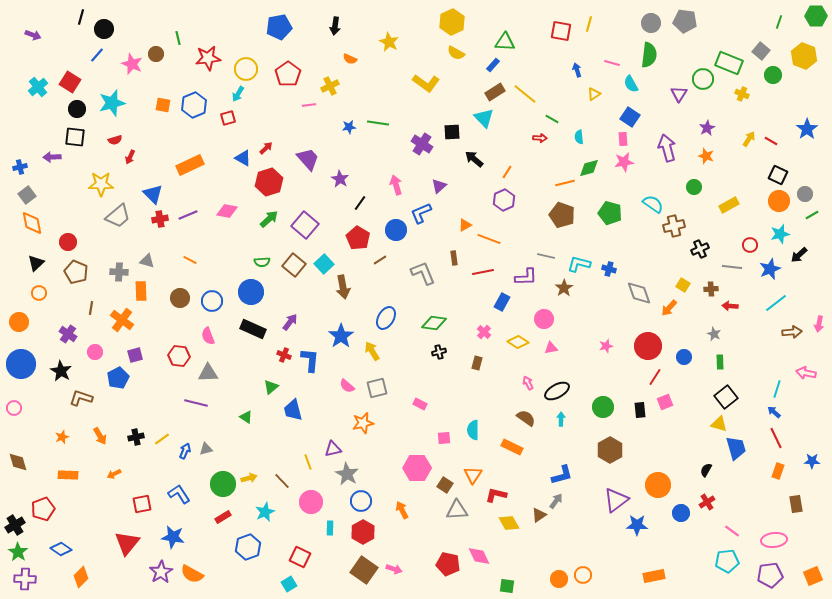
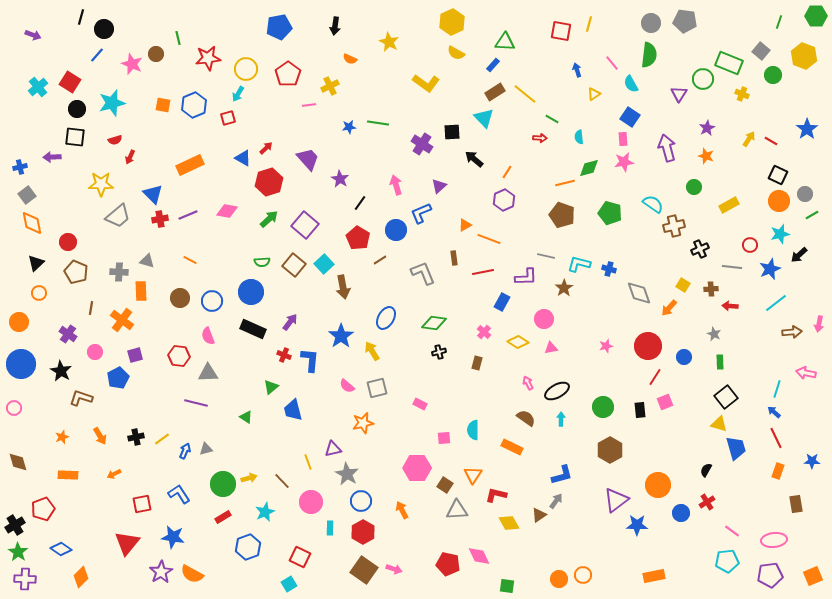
pink line at (612, 63): rotated 35 degrees clockwise
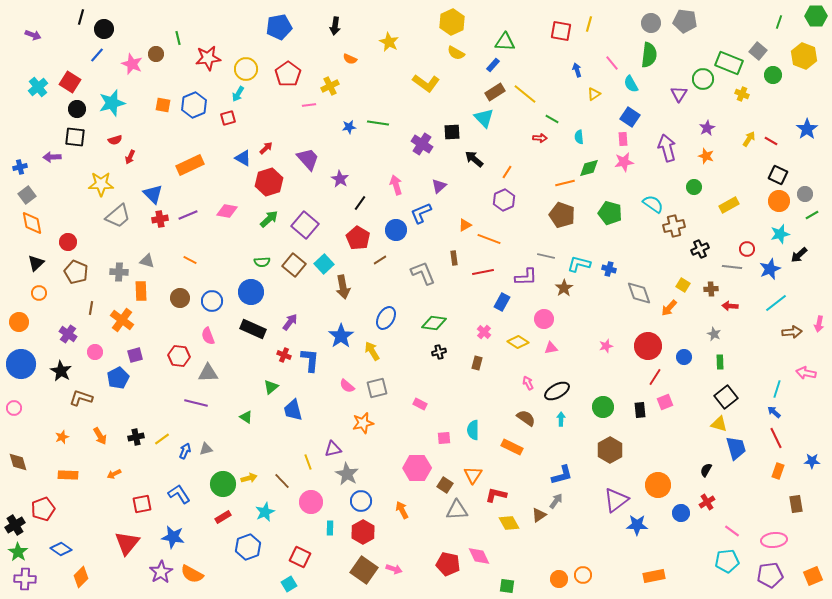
gray square at (761, 51): moved 3 px left
red circle at (750, 245): moved 3 px left, 4 px down
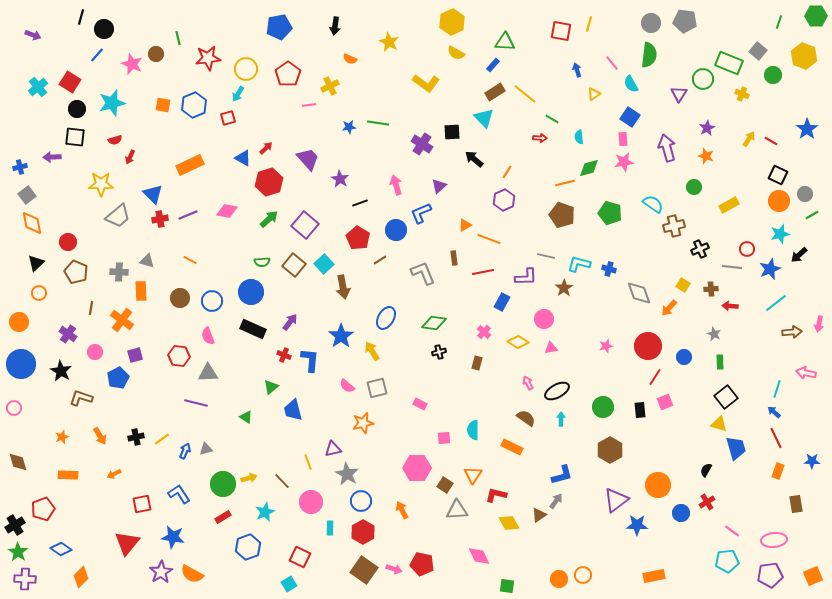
black line at (360, 203): rotated 35 degrees clockwise
red pentagon at (448, 564): moved 26 px left
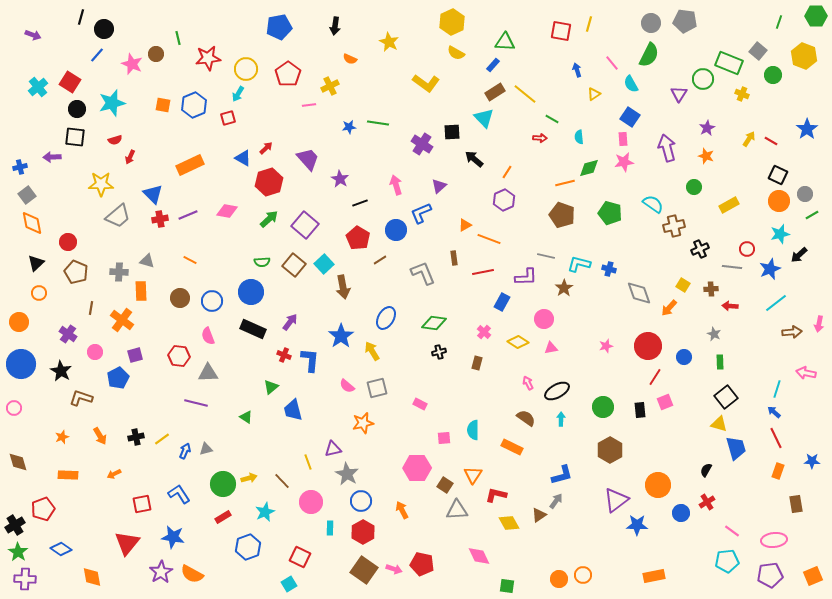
green semicircle at (649, 55): rotated 20 degrees clockwise
orange diamond at (81, 577): moved 11 px right; rotated 55 degrees counterclockwise
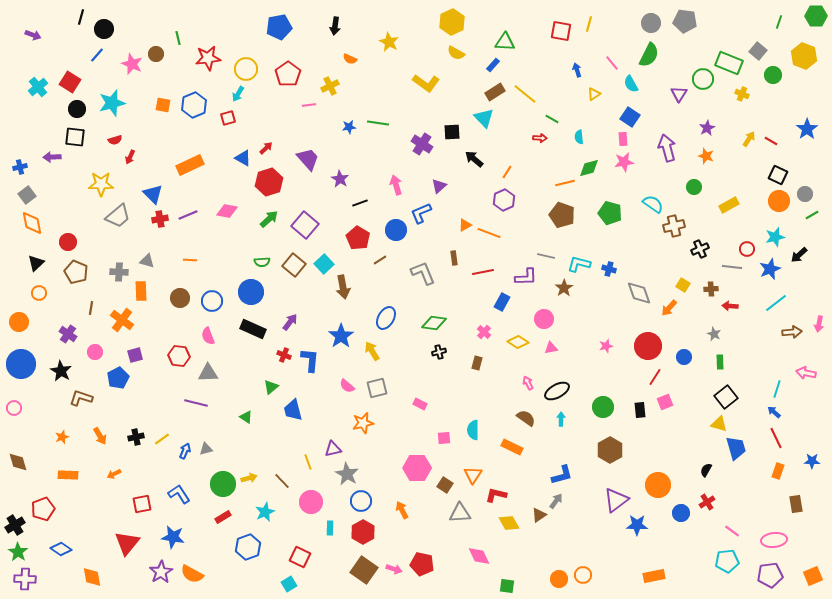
cyan star at (780, 234): moved 5 px left, 3 px down
orange line at (489, 239): moved 6 px up
orange line at (190, 260): rotated 24 degrees counterclockwise
gray triangle at (457, 510): moved 3 px right, 3 px down
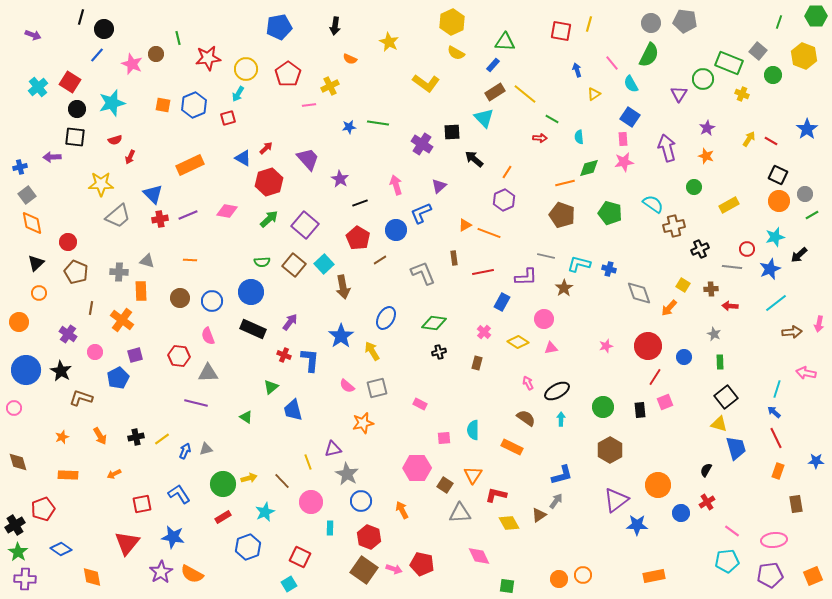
blue circle at (21, 364): moved 5 px right, 6 px down
blue star at (812, 461): moved 4 px right
red hexagon at (363, 532): moved 6 px right, 5 px down; rotated 10 degrees counterclockwise
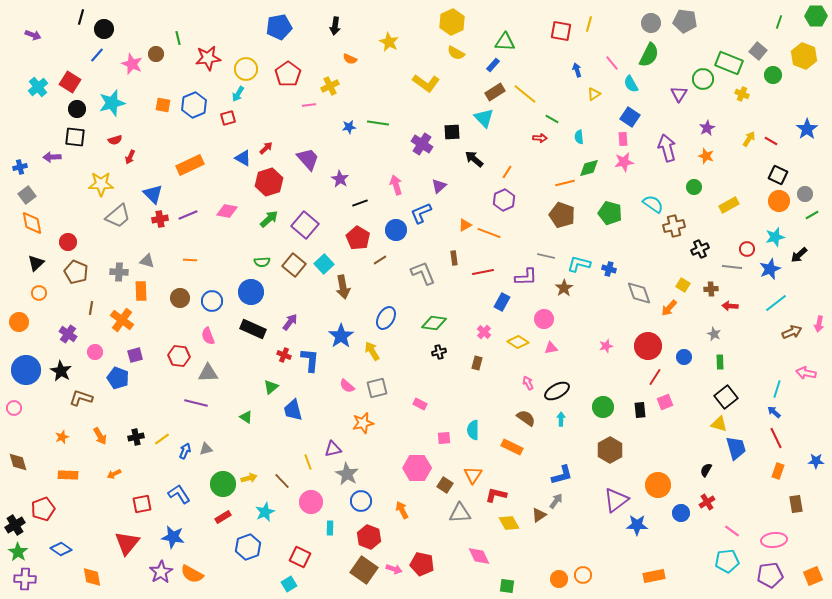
brown arrow at (792, 332): rotated 18 degrees counterclockwise
blue pentagon at (118, 378): rotated 25 degrees counterclockwise
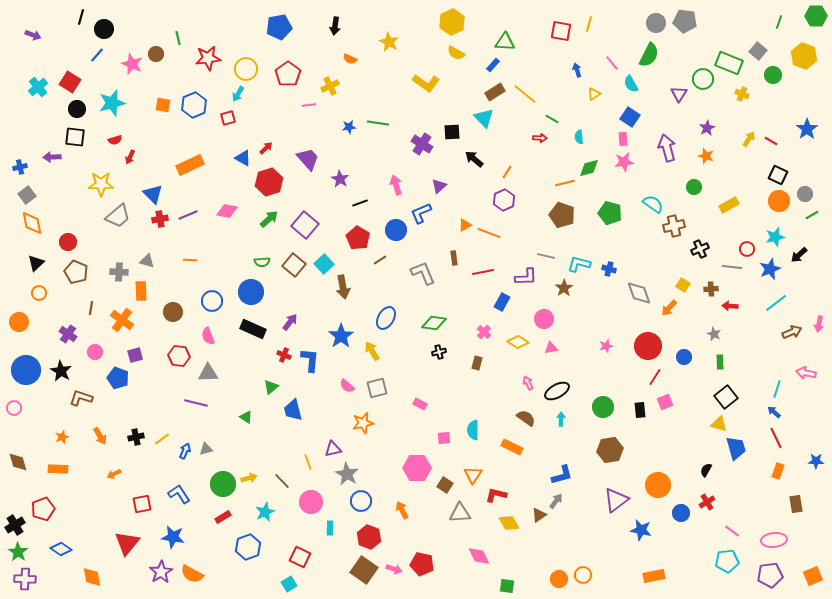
gray circle at (651, 23): moved 5 px right
brown circle at (180, 298): moved 7 px left, 14 px down
brown hexagon at (610, 450): rotated 20 degrees clockwise
orange rectangle at (68, 475): moved 10 px left, 6 px up
blue star at (637, 525): moved 4 px right, 5 px down; rotated 10 degrees clockwise
